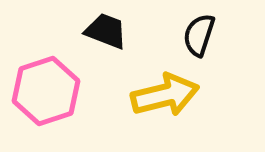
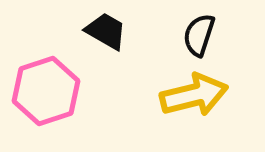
black trapezoid: rotated 9 degrees clockwise
yellow arrow: moved 29 px right
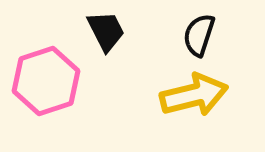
black trapezoid: rotated 33 degrees clockwise
pink hexagon: moved 10 px up
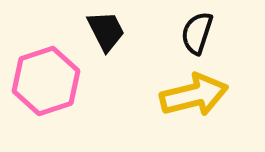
black semicircle: moved 2 px left, 2 px up
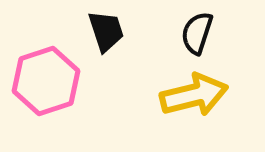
black trapezoid: rotated 9 degrees clockwise
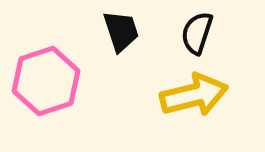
black trapezoid: moved 15 px right
